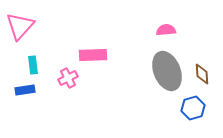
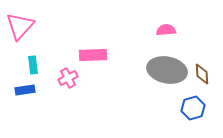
gray ellipse: moved 1 px up; rotated 57 degrees counterclockwise
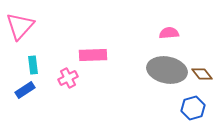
pink semicircle: moved 3 px right, 3 px down
brown diamond: rotated 35 degrees counterclockwise
blue rectangle: rotated 24 degrees counterclockwise
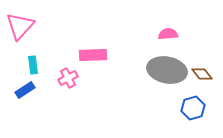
pink semicircle: moved 1 px left, 1 px down
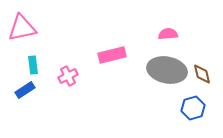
pink triangle: moved 2 px right, 2 px down; rotated 36 degrees clockwise
pink rectangle: moved 19 px right; rotated 12 degrees counterclockwise
brown diamond: rotated 25 degrees clockwise
pink cross: moved 2 px up
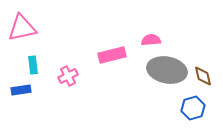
pink semicircle: moved 17 px left, 6 px down
brown diamond: moved 1 px right, 2 px down
blue rectangle: moved 4 px left; rotated 24 degrees clockwise
